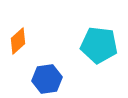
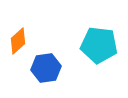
blue hexagon: moved 1 px left, 11 px up
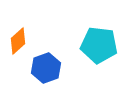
blue hexagon: rotated 12 degrees counterclockwise
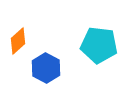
blue hexagon: rotated 12 degrees counterclockwise
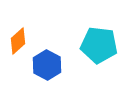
blue hexagon: moved 1 px right, 3 px up
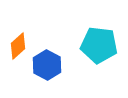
orange diamond: moved 5 px down
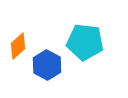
cyan pentagon: moved 14 px left, 3 px up
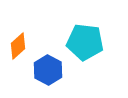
blue hexagon: moved 1 px right, 5 px down
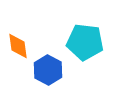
orange diamond: rotated 56 degrees counterclockwise
